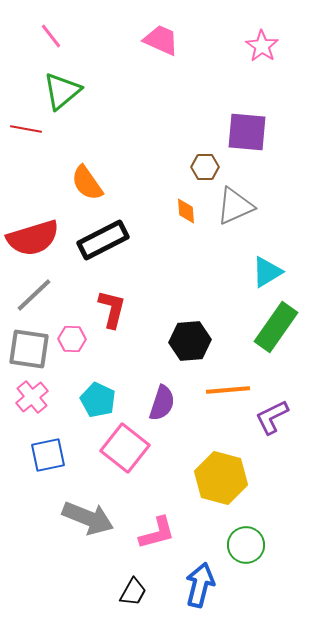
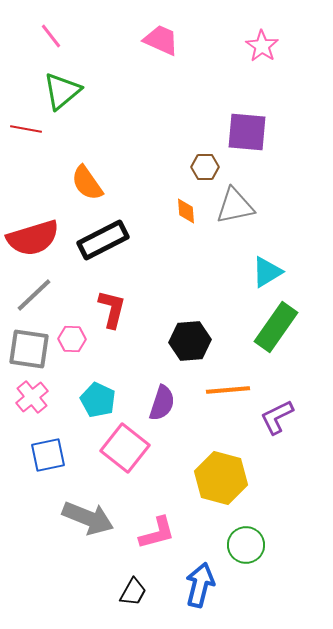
gray triangle: rotated 12 degrees clockwise
purple L-shape: moved 5 px right
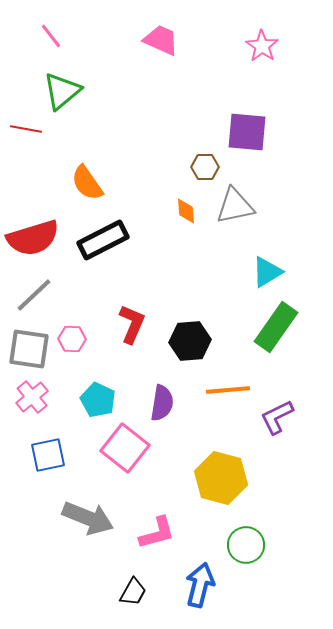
red L-shape: moved 20 px right, 15 px down; rotated 9 degrees clockwise
purple semicircle: rotated 9 degrees counterclockwise
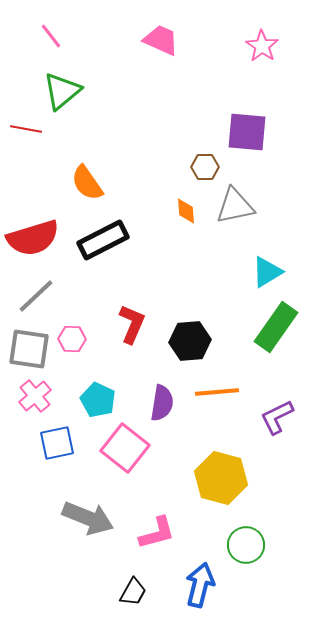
gray line: moved 2 px right, 1 px down
orange line: moved 11 px left, 2 px down
pink cross: moved 3 px right, 1 px up
blue square: moved 9 px right, 12 px up
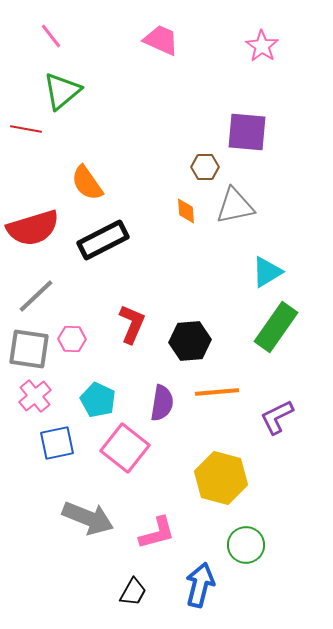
red semicircle: moved 10 px up
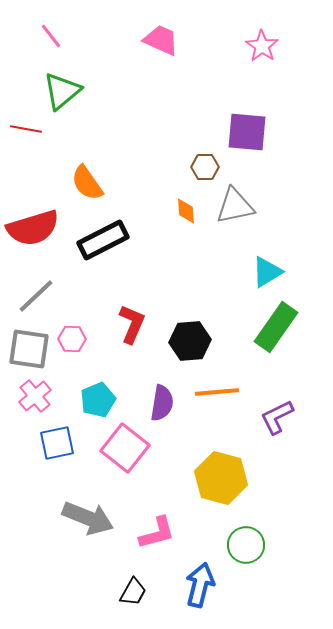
cyan pentagon: rotated 24 degrees clockwise
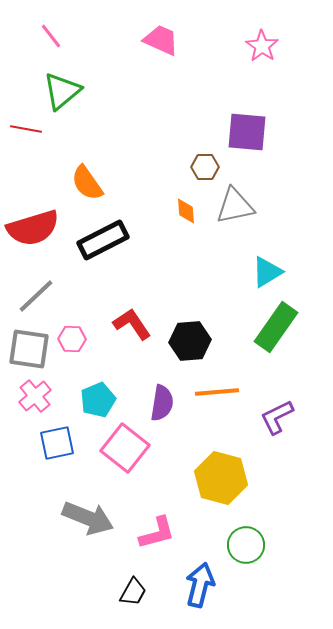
red L-shape: rotated 57 degrees counterclockwise
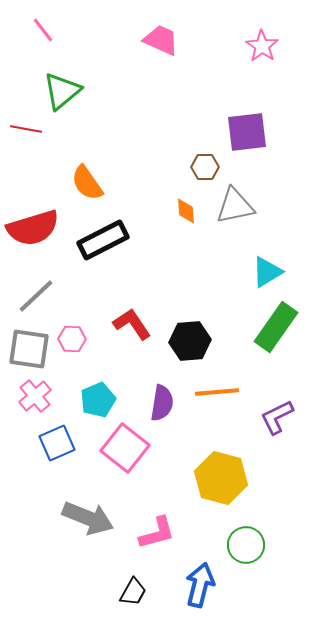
pink line: moved 8 px left, 6 px up
purple square: rotated 12 degrees counterclockwise
blue square: rotated 12 degrees counterclockwise
